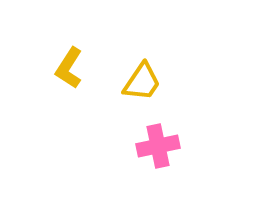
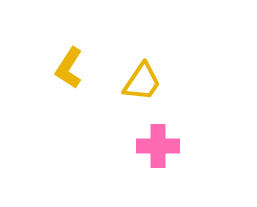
pink cross: rotated 12 degrees clockwise
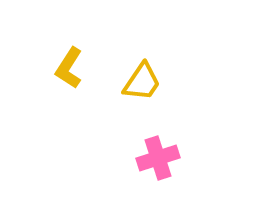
pink cross: moved 12 px down; rotated 18 degrees counterclockwise
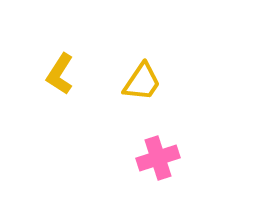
yellow L-shape: moved 9 px left, 6 px down
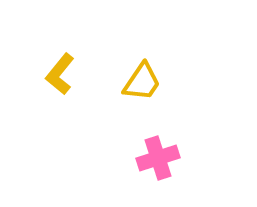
yellow L-shape: rotated 6 degrees clockwise
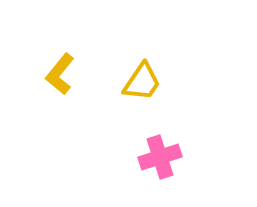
pink cross: moved 2 px right, 1 px up
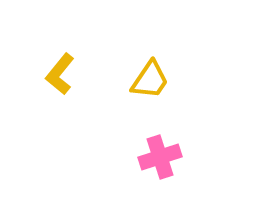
yellow trapezoid: moved 8 px right, 2 px up
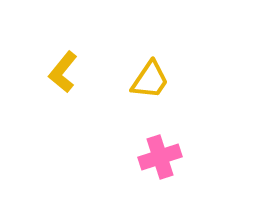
yellow L-shape: moved 3 px right, 2 px up
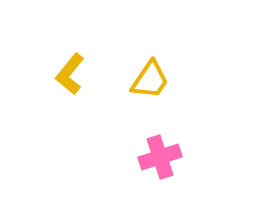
yellow L-shape: moved 7 px right, 2 px down
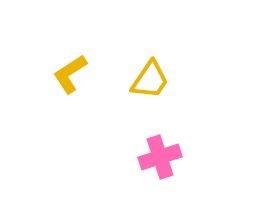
yellow L-shape: rotated 18 degrees clockwise
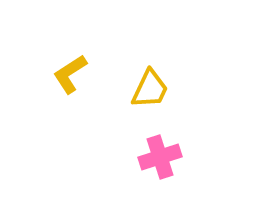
yellow trapezoid: moved 9 px down; rotated 9 degrees counterclockwise
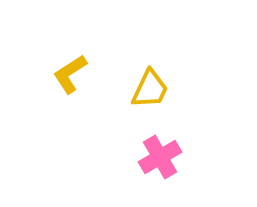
pink cross: rotated 12 degrees counterclockwise
